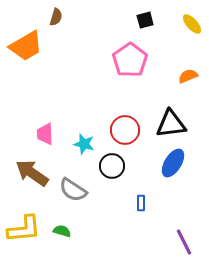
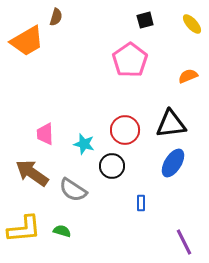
orange trapezoid: moved 1 px right, 5 px up
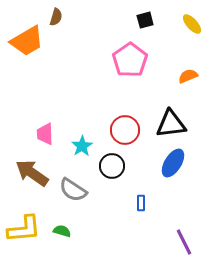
cyan star: moved 2 px left, 2 px down; rotated 25 degrees clockwise
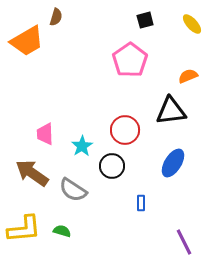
black triangle: moved 13 px up
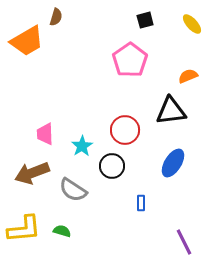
brown arrow: rotated 56 degrees counterclockwise
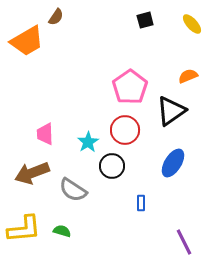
brown semicircle: rotated 18 degrees clockwise
pink pentagon: moved 27 px down
black triangle: rotated 28 degrees counterclockwise
cyan star: moved 6 px right, 4 px up
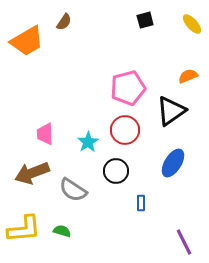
brown semicircle: moved 8 px right, 5 px down
pink pentagon: moved 2 px left, 1 px down; rotated 20 degrees clockwise
black circle: moved 4 px right, 5 px down
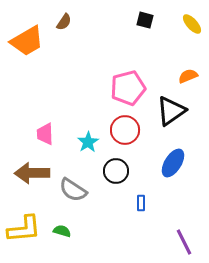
black square: rotated 30 degrees clockwise
brown arrow: rotated 20 degrees clockwise
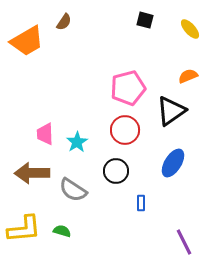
yellow ellipse: moved 2 px left, 5 px down
cyan star: moved 11 px left
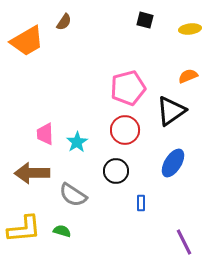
yellow ellipse: rotated 55 degrees counterclockwise
gray semicircle: moved 5 px down
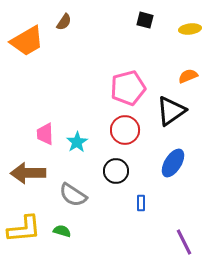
brown arrow: moved 4 px left
